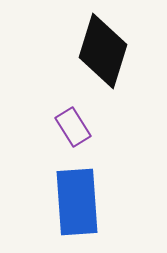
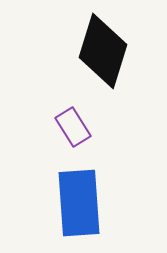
blue rectangle: moved 2 px right, 1 px down
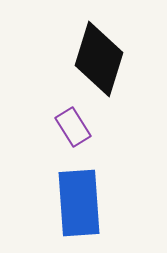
black diamond: moved 4 px left, 8 px down
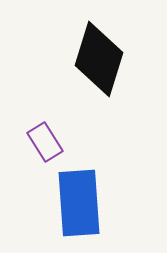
purple rectangle: moved 28 px left, 15 px down
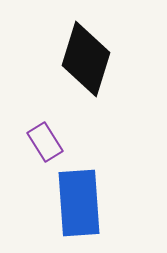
black diamond: moved 13 px left
